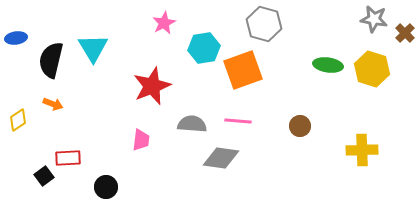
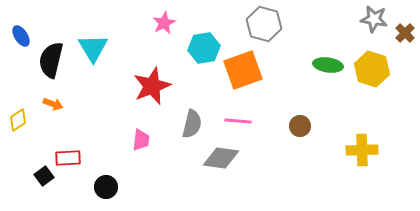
blue ellipse: moved 5 px right, 2 px up; rotated 65 degrees clockwise
gray semicircle: rotated 100 degrees clockwise
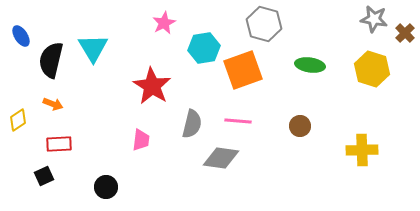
green ellipse: moved 18 px left
red star: rotated 18 degrees counterclockwise
red rectangle: moved 9 px left, 14 px up
black square: rotated 12 degrees clockwise
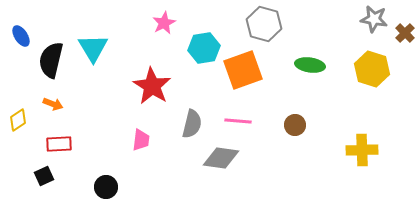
brown circle: moved 5 px left, 1 px up
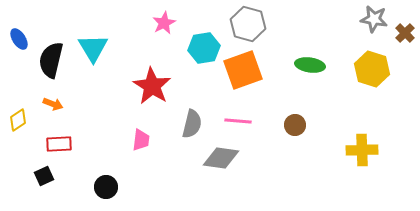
gray hexagon: moved 16 px left
blue ellipse: moved 2 px left, 3 px down
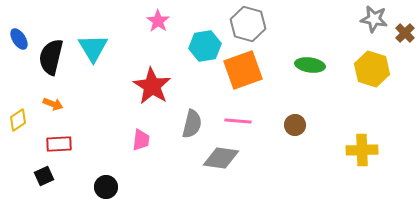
pink star: moved 6 px left, 2 px up; rotated 10 degrees counterclockwise
cyan hexagon: moved 1 px right, 2 px up
black semicircle: moved 3 px up
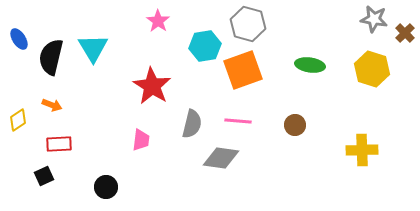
orange arrow: moved 1 px left, 1 px down
